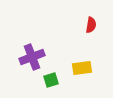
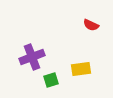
red semicircle: rotated 105 degrees clockwise
yellow rectangle: moved 1 px left, 1 px down
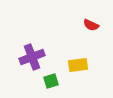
yellow rectangle: moved 3 px left, 4 px up
green square: moved 1 px down
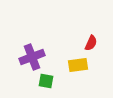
red semicircle: moved 18 px down; rotated 91 degrees counterclockwise
green square: moved 5 px left; rotated 28 degrees clockwise
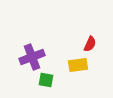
red semicircle: moved 1 px left, 1 px down
green square: moved 1 px up
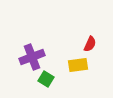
green square: moved 1 px up; rotated 21 degrees clockwise
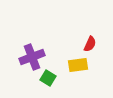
green square: moved 2 px right, 1 px up
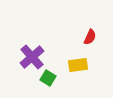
red semicircle: moved 7 px up
purple cross: rotated 20 degrees counterclockwise
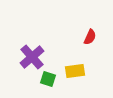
yellow rectangle: moved 3 px left, 6 px down
green square: moved 1 px down; rotated 14 degrees counterclockwise
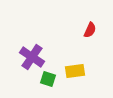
red semicircle: moved 7 px up
purple cross: rotated 15 degrees counterclockwise
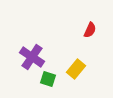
yellow rectangle: moved 1 px right, 2 px up; rotated 42 degrees counterclockwise
